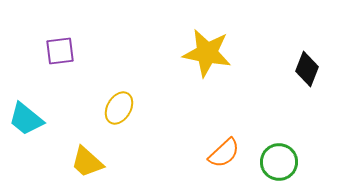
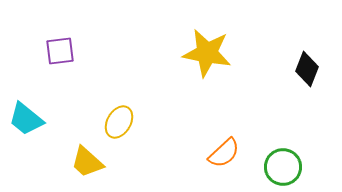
yellow ellipse: moved 14 px down
green circle: moved 4 px right, 5 px down
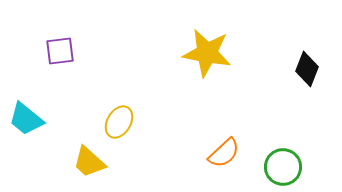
yellow trapezoid: moved 2 px right
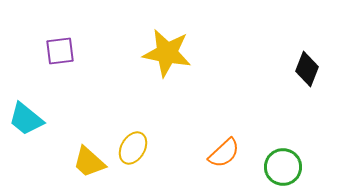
yellow star: moved 40 px left
yellow ellipse: moved 14 px right, 26 px down
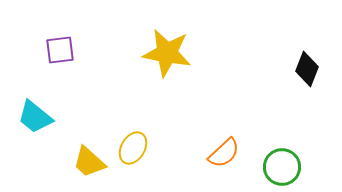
purple square: moved 1 px up
cyan trapezoid: moved 9 px right, 2 px up
green circle: moved 1 px left
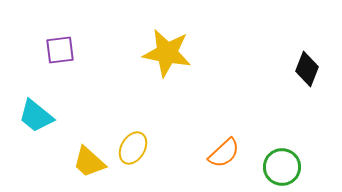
cyan trapezoid: moved 1 px right, 1 px up
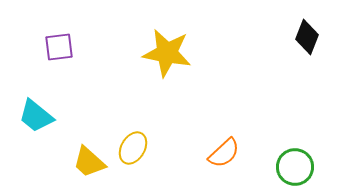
purple square: moved 1 px left, 3 px up
black diamond: moved 32 px up
green circle: moved 13 px right
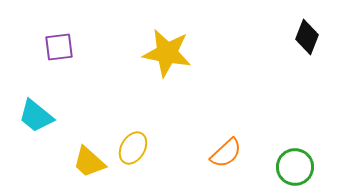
orange semicircle: moved 2 px right
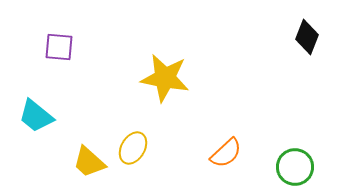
purple square: rotated 12 degrees clockwise
yellow star: moved 2 px left, 25 px down
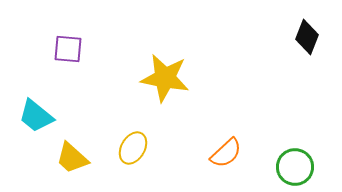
purple square: moved 9 px right, 2 px down
yellow trapezoid: moved 17 px left, 4 px up
